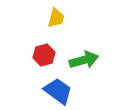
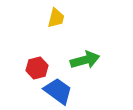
red hexagon: moved 7 px left, 13 px down
green arrow: moved 1 px right
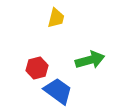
green arrow: moved 5 px right
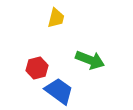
green arrow: rotated 36 degrees clockwise
blue trapezoid: moved 1 px right
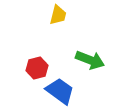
yellow trapezoid: moved 2 px right, 3 px up
blue trapezoid: moved 1 px right
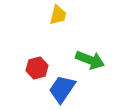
blue trapezoid: moved 2 px right, 2 px up; rotated 92 degrees counterclockwise
